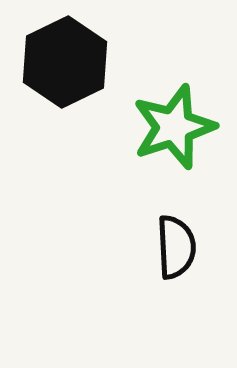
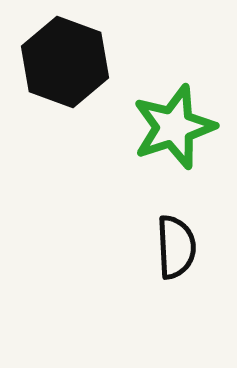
black hexagon: rotated 14 degrees counterclockwise
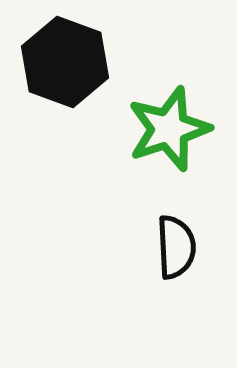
green star: moved 5 px left, 2 px down
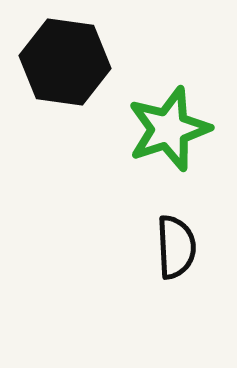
black hexagon: rotated 12 degrees counterclockwise
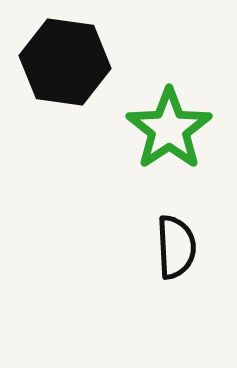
green star: rotated 16 degrees counterclockwise
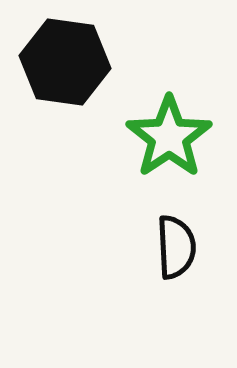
green star: moved 8 px down
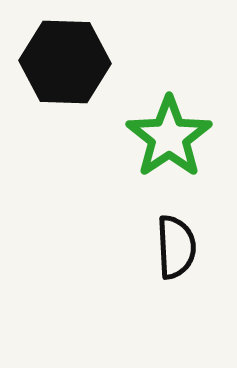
black hexagon: rotated 6 degrees counterclockwise
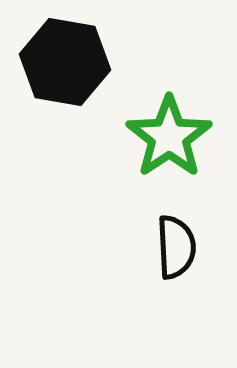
black hexagon: rotated 8 degrees clockwise
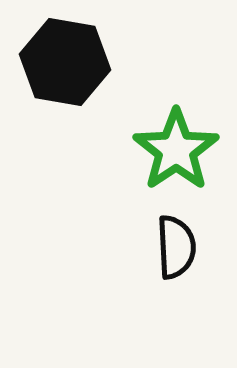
green star: moved 7 px right, 13 px down
